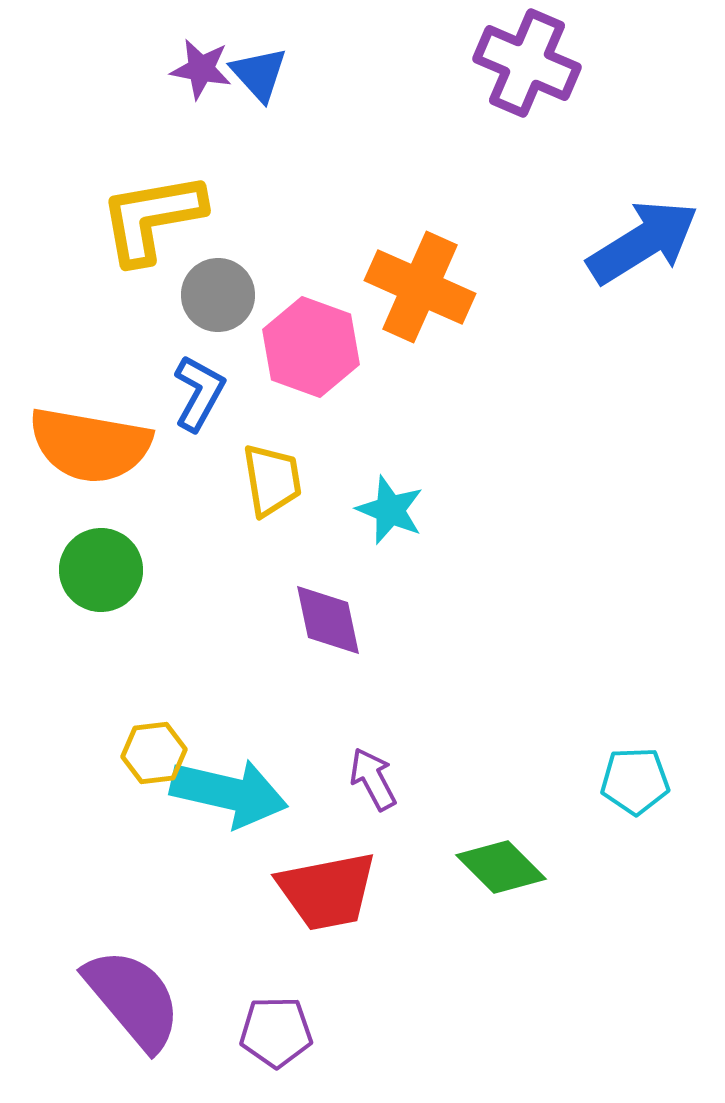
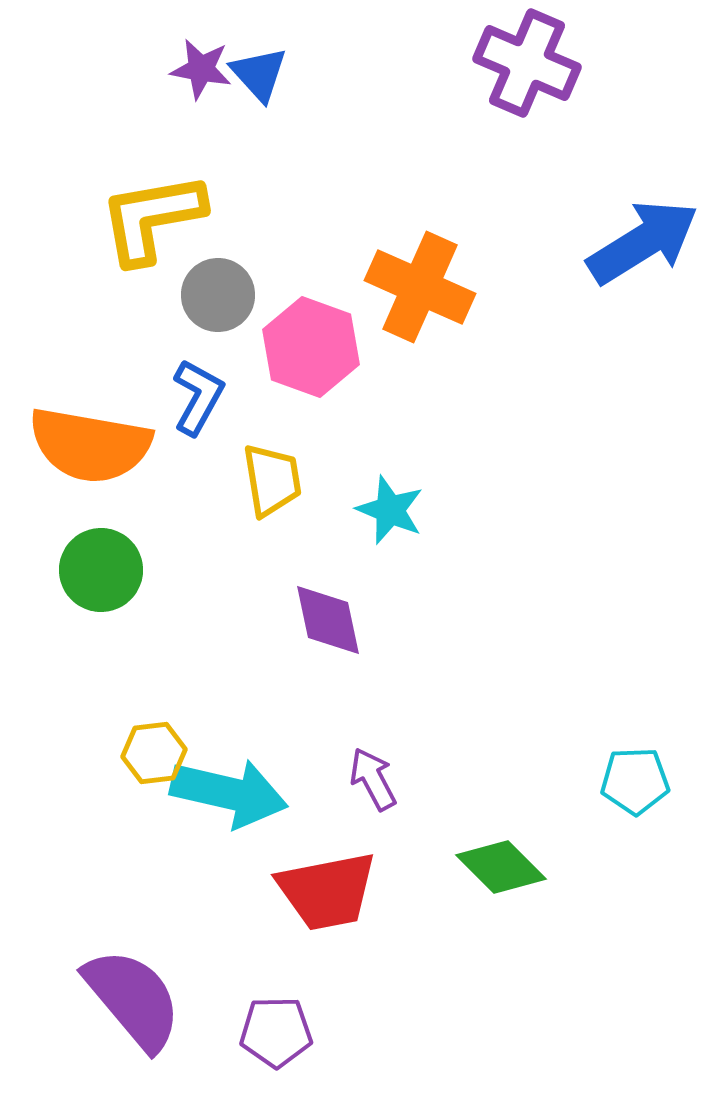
blue L-shape: moved 1 px left, 4 px down
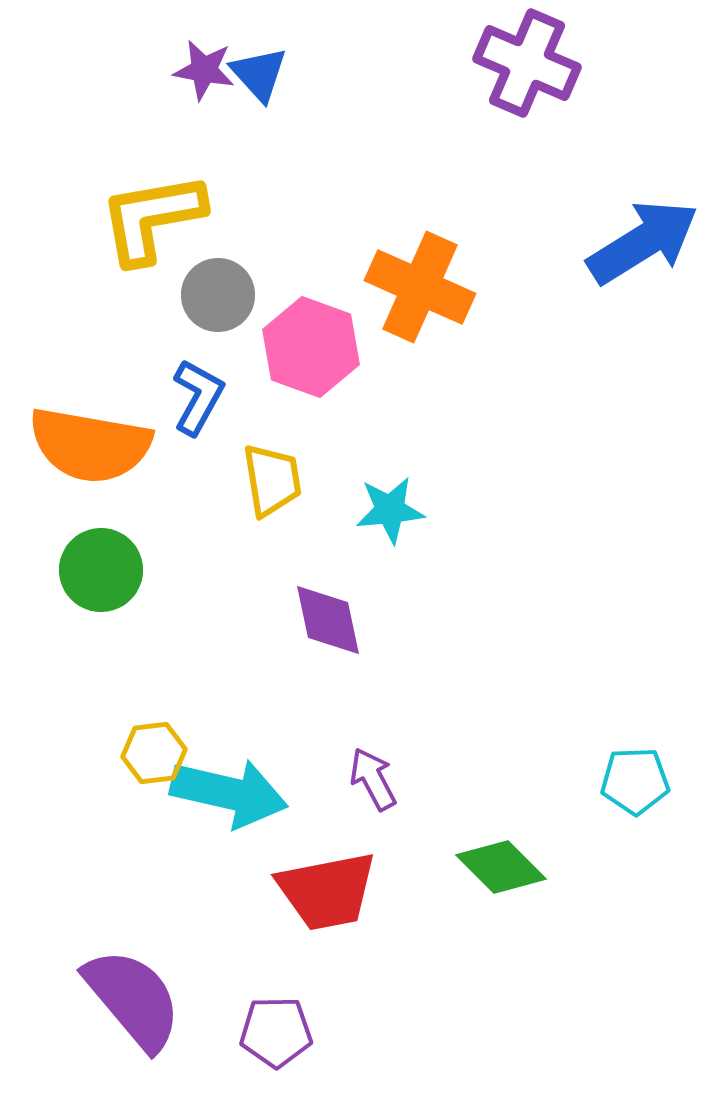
purple star: moved 3 px right, 1 px down
cyan star: rotated 28 degrees counterclockwise
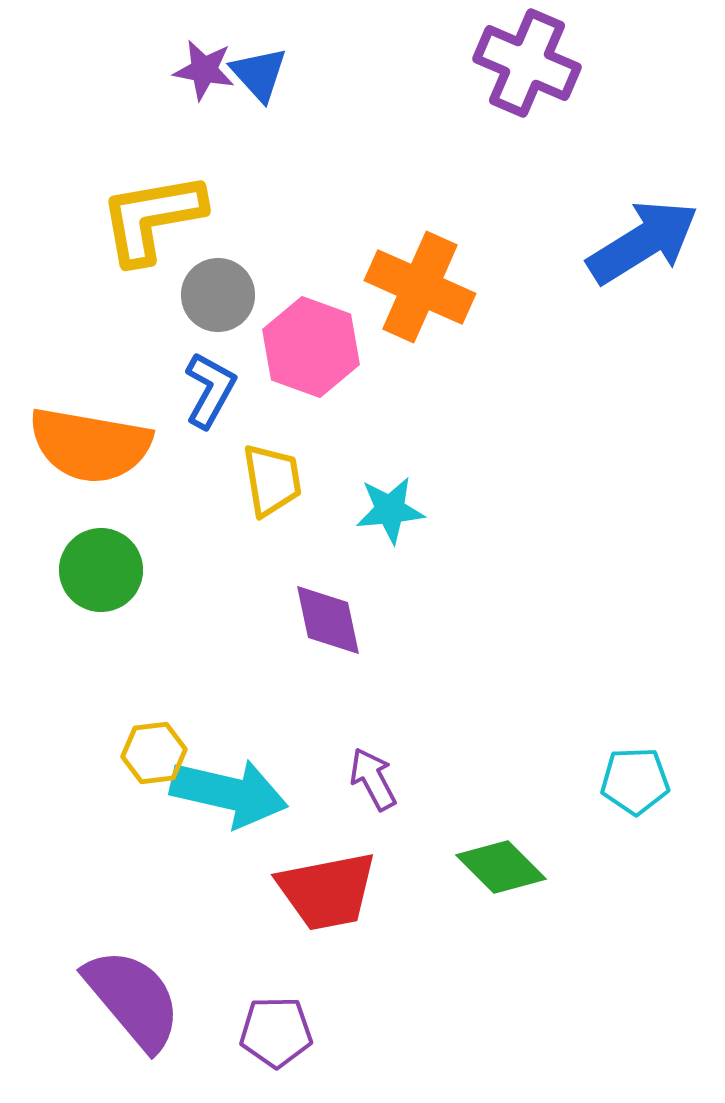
blue L-shape: moved 12 px right, 7 px up
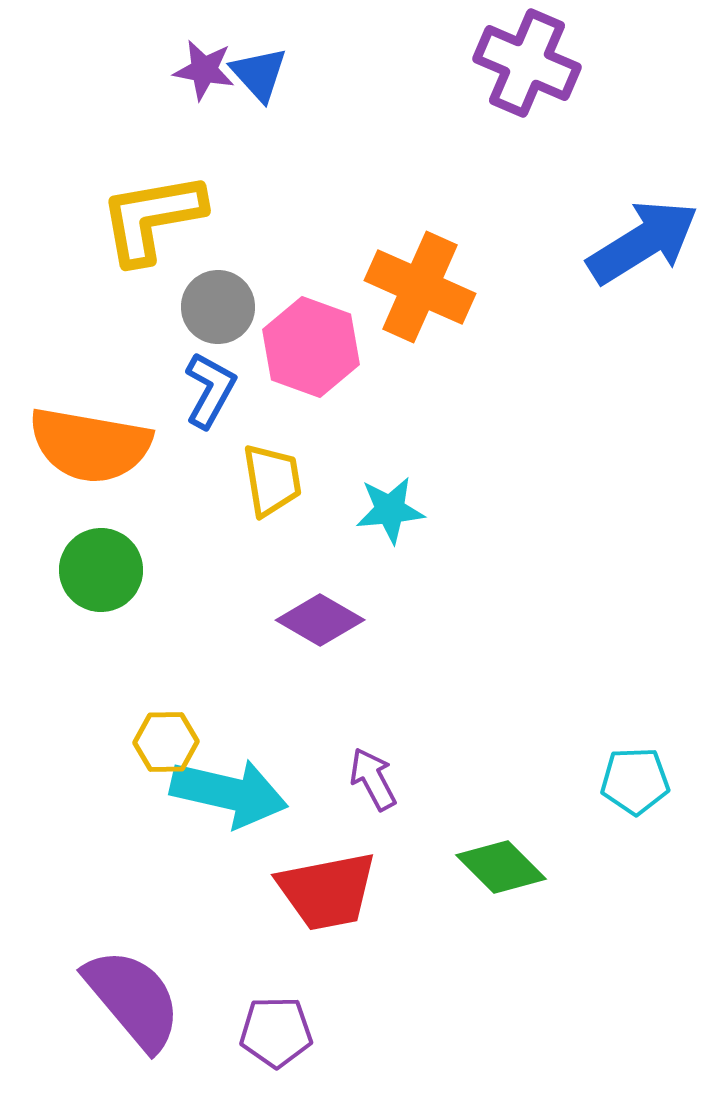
gray circle: moved 12 px down
purple diamond: moved 8 px left; rotated 48 degrees counterclockwise
yellow hexagon: moved 12 px right, 11 px up; rotated 6 degrees clockwise
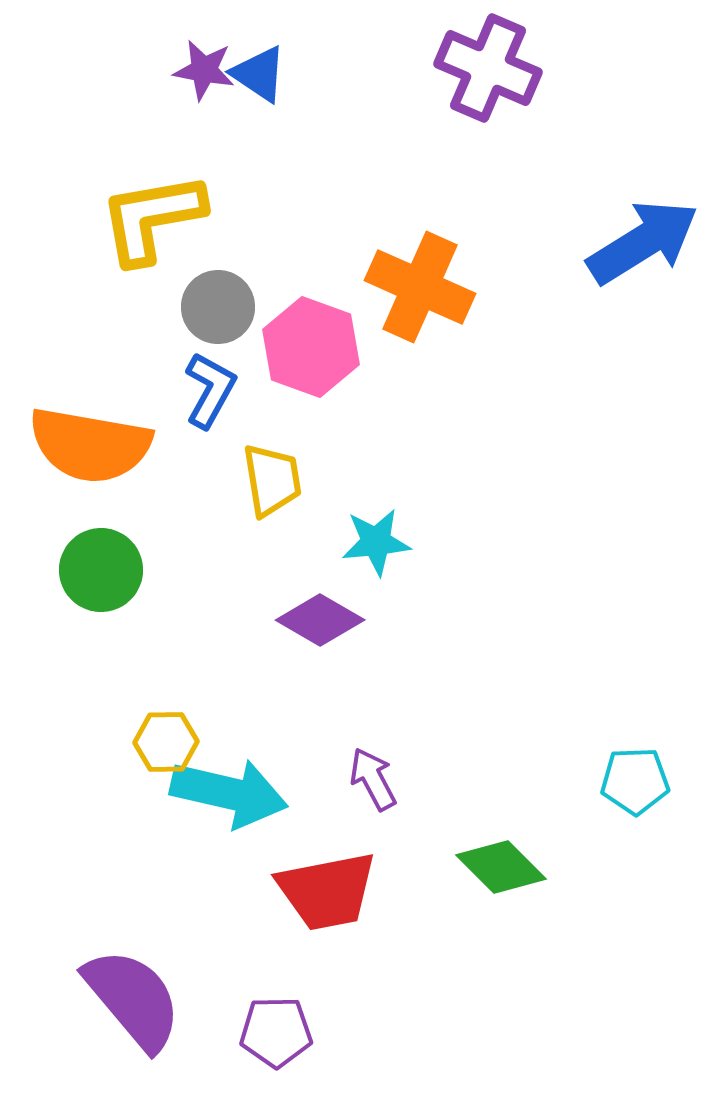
purple cross: moved 39 px left, 5 px down
blue triangle: rotated 14 degrees counterclockwise
cyan star: moved 14 px left, 32 px down
